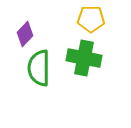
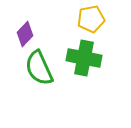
yellow pentagon: rotated 12 degrees counterclockwise
green semicircle: rotated 24 degrees counterclockwise
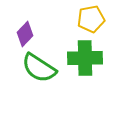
green cross: moved 1 px right; rotated 12 degrees counterclockwise
green semicircle: rotated 33 degrees counterclockwise
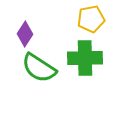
purple diamond: rotated 10 degrees counterclockwise
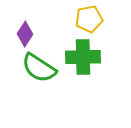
yellow pentagon: moved 2 px left
green cross: moved 2 px left, 1 px up
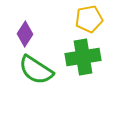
green cross: rotated 8 degrees counterclockwise
green semicircle: moved 3 px left, 2 px down
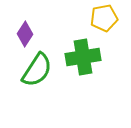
yellow pentagon: moved 15 px right, 1 px up
green semicircle: moved 1 px right; rotated 90 degrees counterclockwise
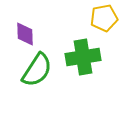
purple diamond: rotated 35 degrees counterclockwise
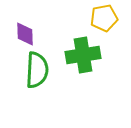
green cross: moved 2 px up
green semicircle: rotated 30 degrees counterclockwise
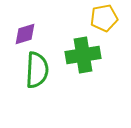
purple diamond: rotated 75 degrees clockwise
